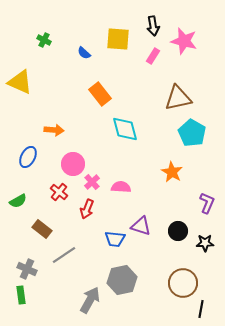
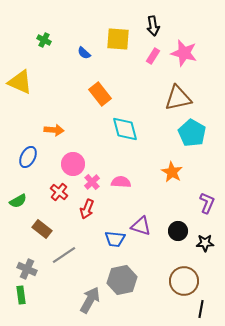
pink star: moved 12 px down
pink semicircle: moved 5 px up
brown circle: moved 1 px right, 2 px up
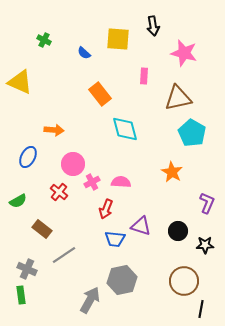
pink rectangle: moved 9 px left, 20 px down; rotated 28 degrees counterclockwise
pink cross: rotated 14 degrees clockwise
red arrow: moved 19 px right
black star: moved 2 px down
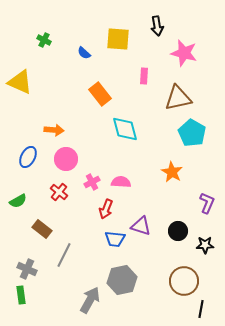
black arrow: moved 4 px right
pink circle: moved 7 px left, 5 px up
gray line: rotated 30 degrees counterclockwise
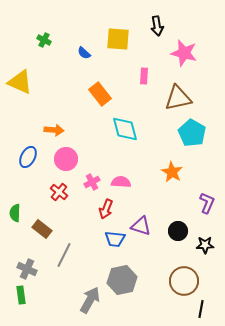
green semicircle: moved 3 px left, 12 px down; rotated 120 degrees clockwise
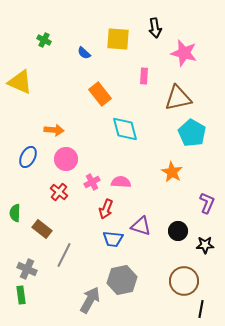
black arrow: moved 2 px left, 2 px down
blue trapezoid: moved 2 px left
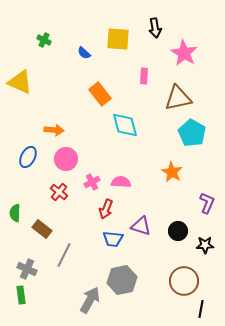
pink star: rotated 16 degrees clockwise
cyan diamond: moved 4 px up
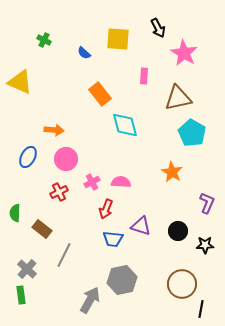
black arrow: moved 3 px right; rotated 18 degrees counterclockwise
red cross: rotated 24 degrees clockwise
gray cross: rotated 18 degrees clockwise
brown circle: moved 2 px left, 3 px down
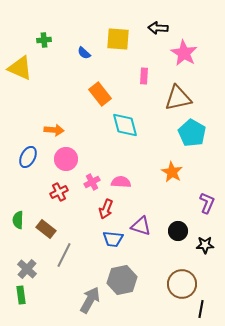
black arrow: rotated 120 degrees clockwise
green cross: rotated 32 degrees counterclockwise
yellow triangle: moved 14 px up
green semicircle: moved 3 px right, 7 px down
brown rectangle: moved 4 px right
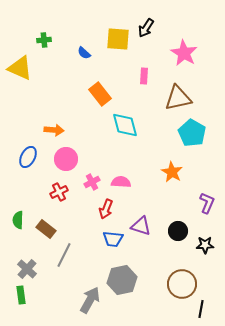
black arrow: moved 12 px left; rotated 60 degrees counterclockwise
